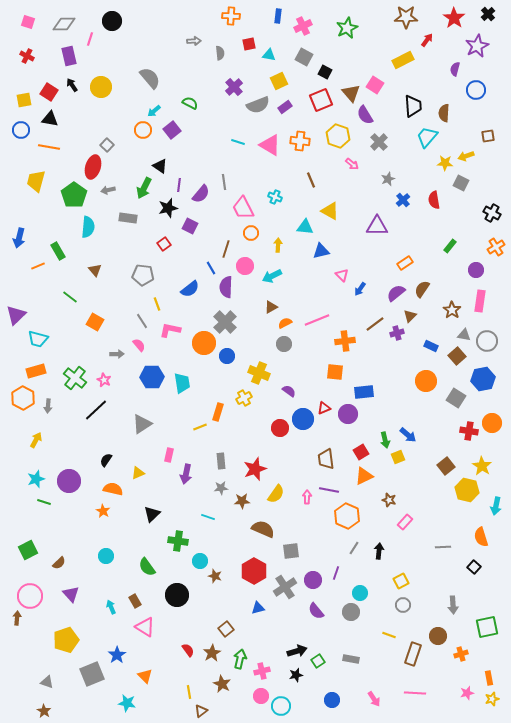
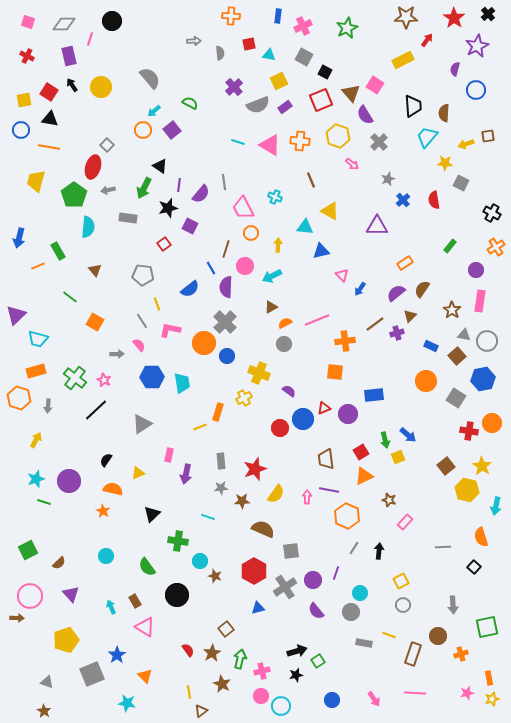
yellow arrow at (466, 156): moved 12 px up
blue rectangle at (364, 392): moved 10 px right, 3 px down
orange hexagon at (23, 398): moved 4 px left; rotated 10 degrees counterclockwise
brown arrow at (17, 618): rotated 88 degrees clockwise
gray rectangle at (351, 659): moved 13 px right, 16 px up
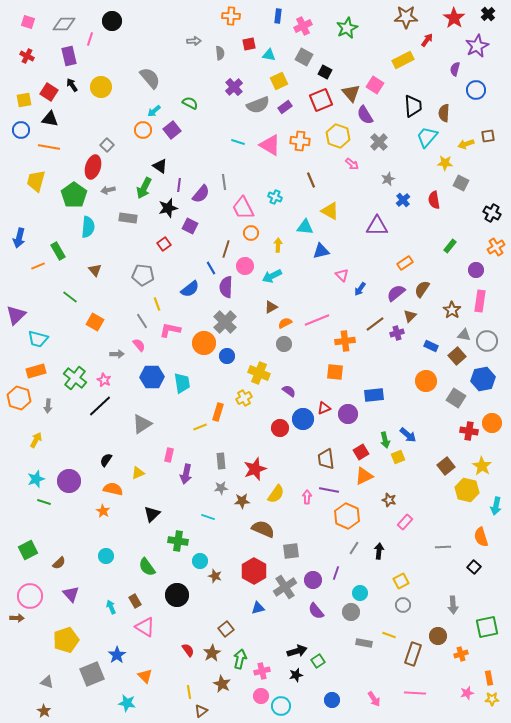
black line at (96, 410): moved 4 px right, 4 px up
yellow star at (492, 699): rotated 16 degrees clockwise
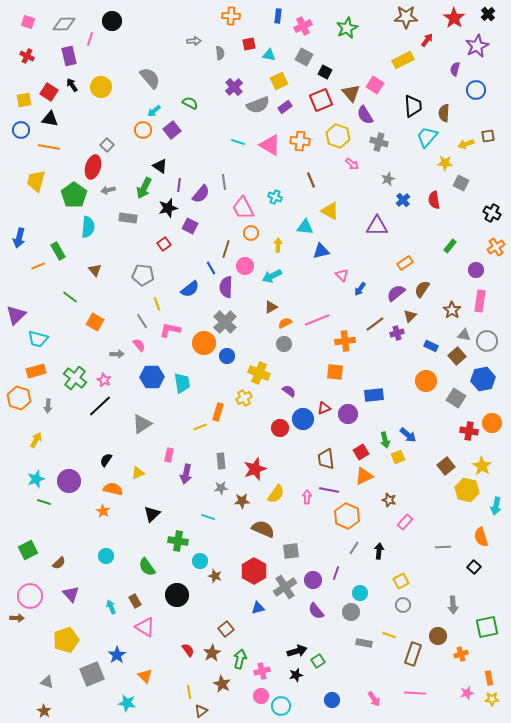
gray cross at (379, 142): rotated 30 degrees counterclockwise
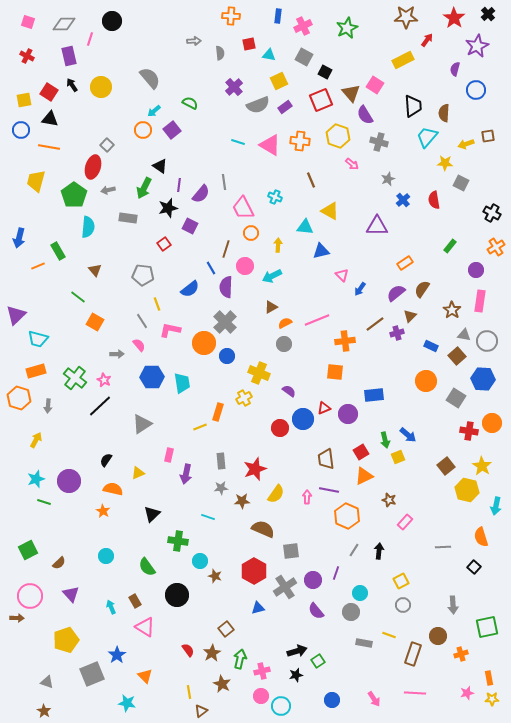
green line at (70, 297): moved 8 px right
blue hexagon at (483, 379): rotated 15 degrees clockwise
gray line at (354, 548): moved 2 px down
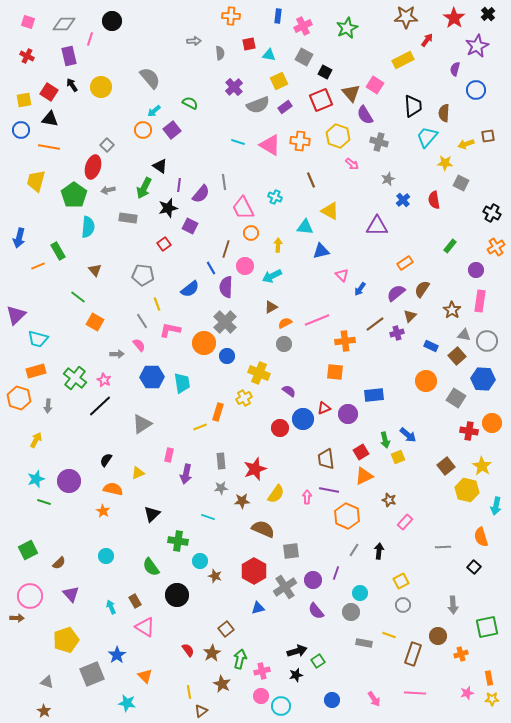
green semicircle at (147, 567): moved 4 px right
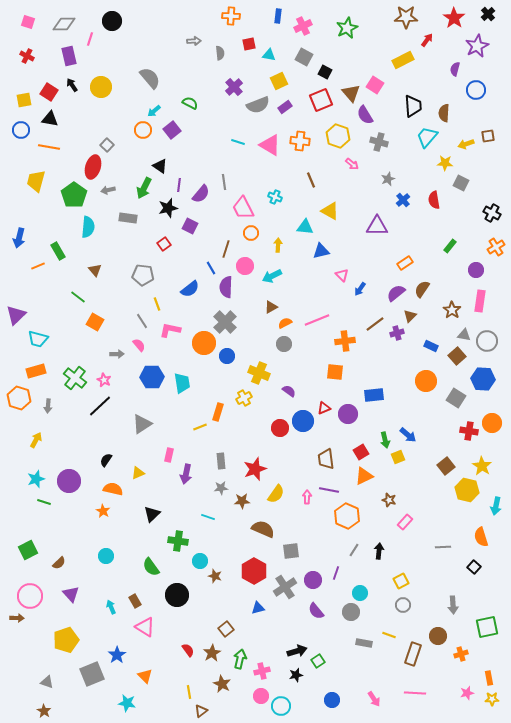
blue circle at (303, 419): moved 2 px down
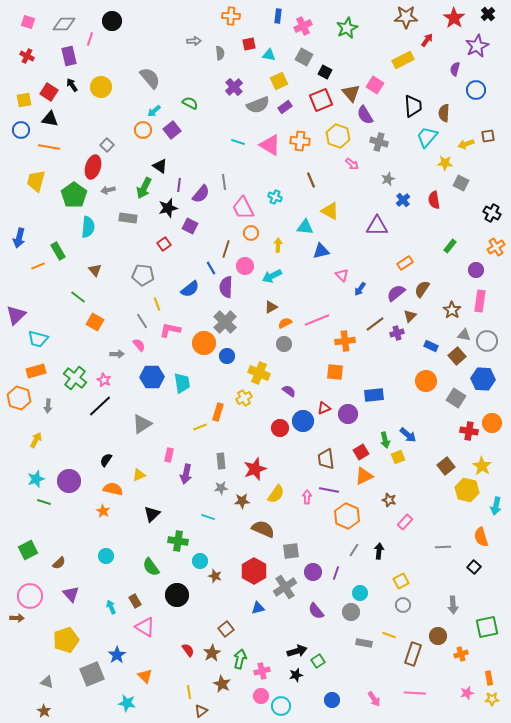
yellow triangle at (138, 473): moved 1 px right, 2 px down
purple circle at (313, 580): moved 8 px up
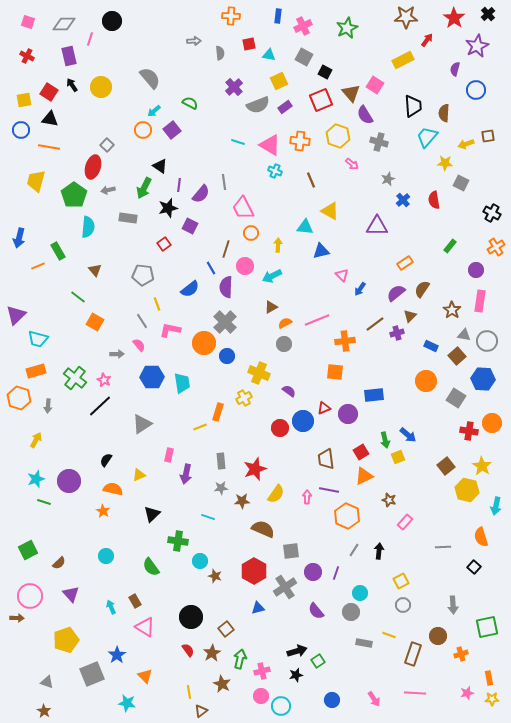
cyan cross at (275, 197): moved 26 px up
black circle at (177, 595): moved 14 px right, 22 px down
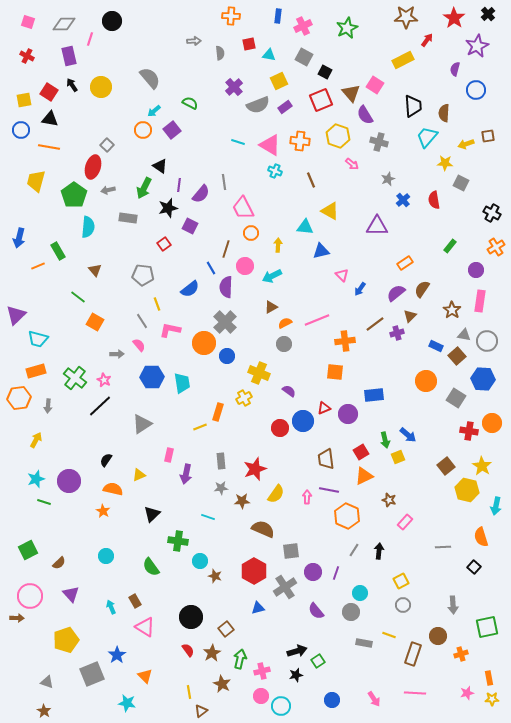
blue rectangle at (431, 346): moved 5 px right
orange hexagon at (19, 398): rotated 25 degrees counterclockwise
